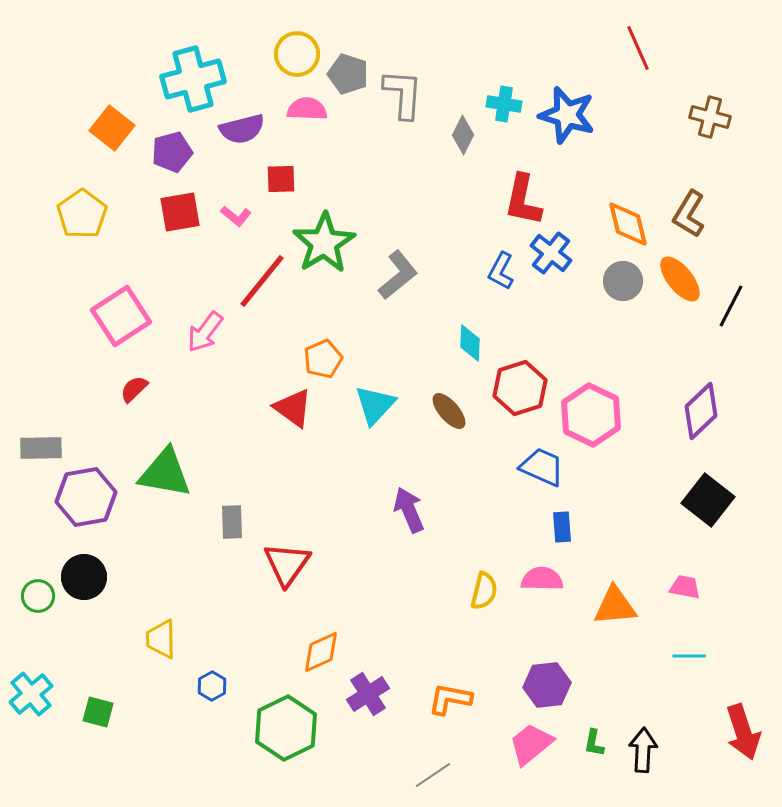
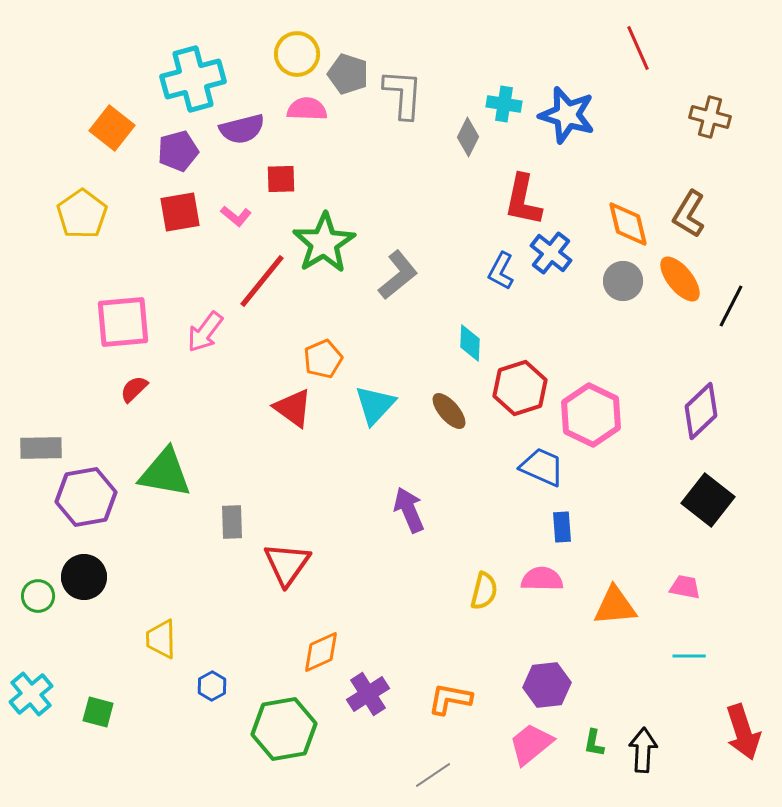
gray diamond at (463, 135): moved 5 px right, 2 px down
purple pentagon at (172, 152): moved 6 px right, 1 px up
pink square at (121, 316): moved 2 px right, 6 px down; rotated 28 degrees clockwise
green hexagon at (286, 728): moved 2 px left, 1 px down; rotated 16 degrees clockwise
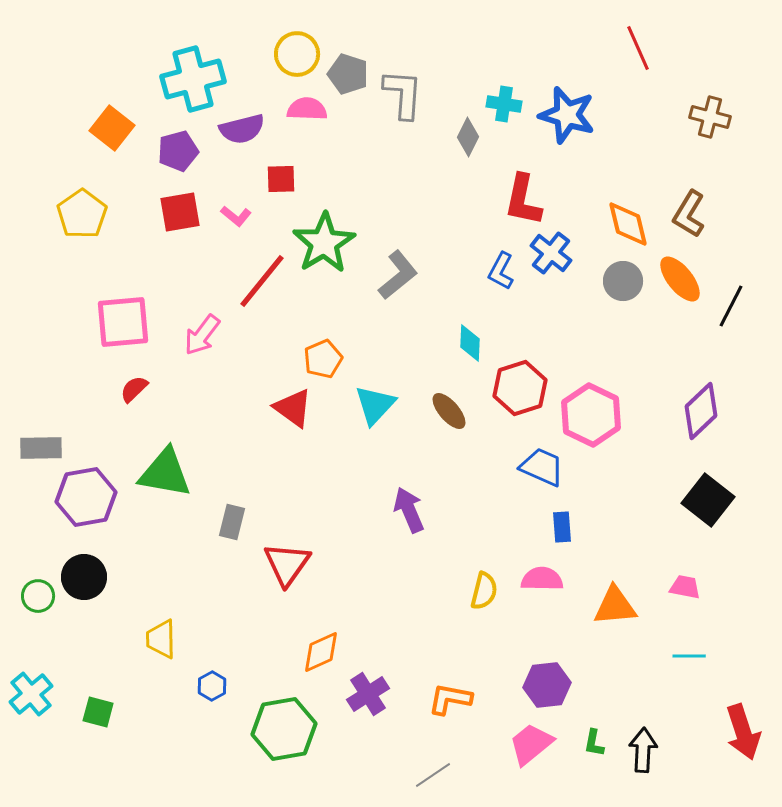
pink arrow at (205, 332): moved 3 px left, 3 px down
gray rectangle at (232, 522): rotated 16 degrees clockwise
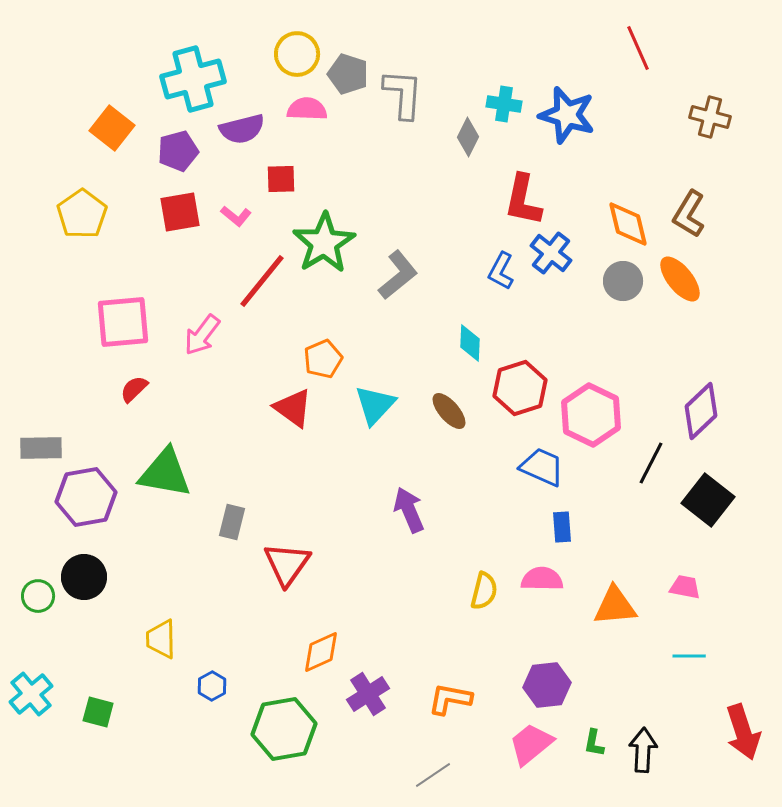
black line at (731, 306): moved 80 px left, 157 px down
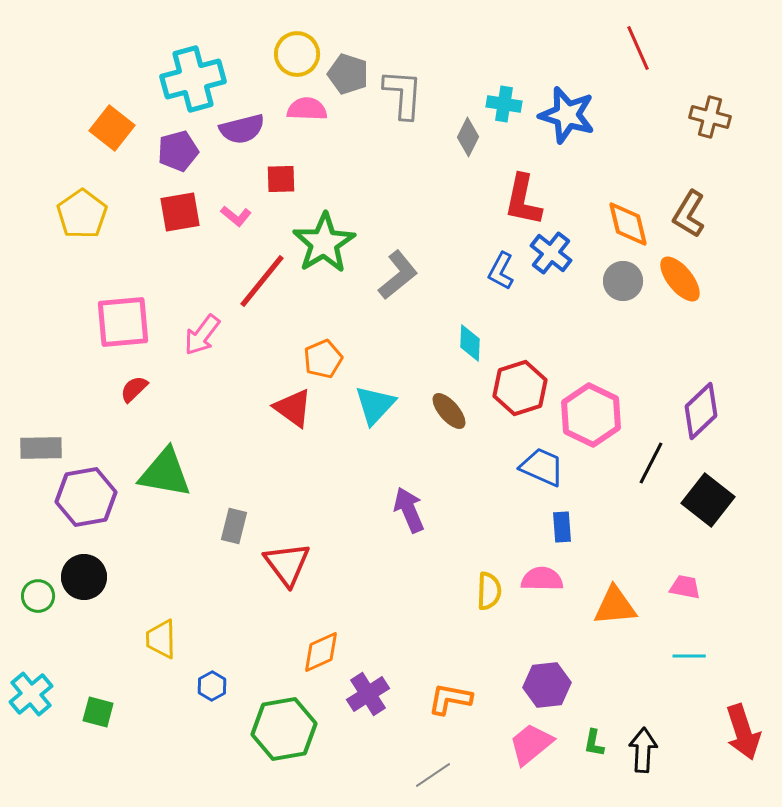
gray rectangle at (232, 522): moved 2 px right, 4 px down
red triangle at (287, 564): rotated 12 degrees counterclockwise
yellow semicircle at (484, 591): moved 5 px right; rotated 12 degrees counterclockwise
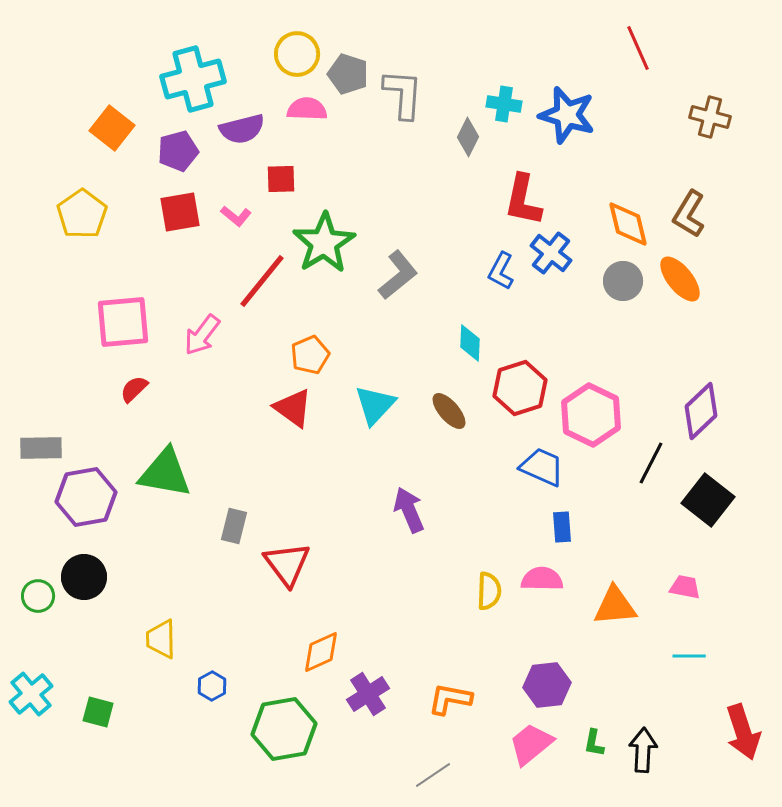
orange pentagon at (323, 359): moved 13 px left, 4 px up
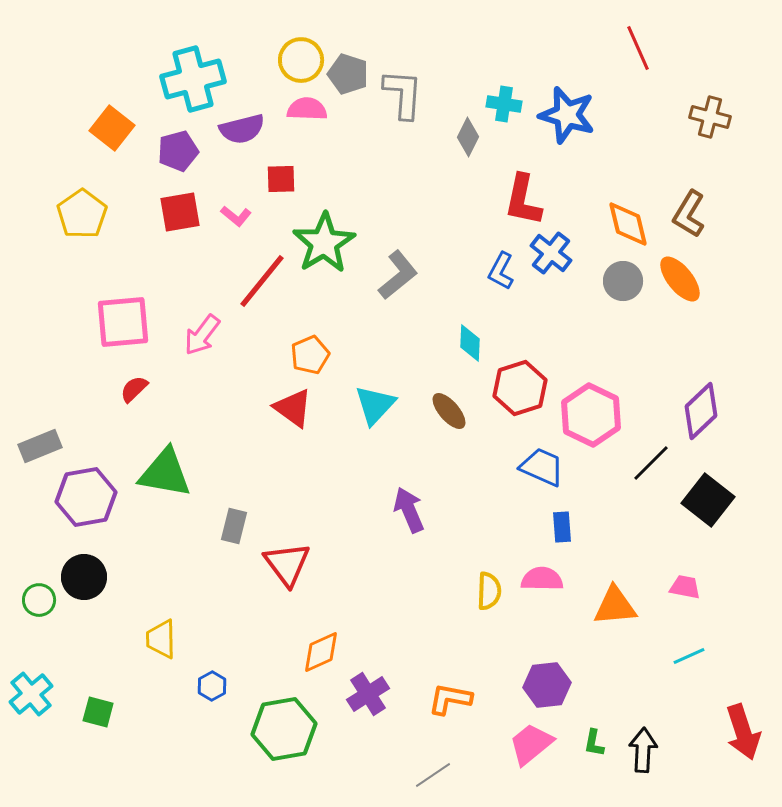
yellow circle at (297, 54): moved 4 px right, 6 px down
gray rectangle at (41, 448): moved 1 px left, 2 px up; rotated 21 degrees counterclockwise
black line at (651, 463): rotated 18 degrees clockwise
green circle at (38, 596): moved 1 px right, 4 px down
cyan line at (689, 656): rotated 24 degrees counterclockwise
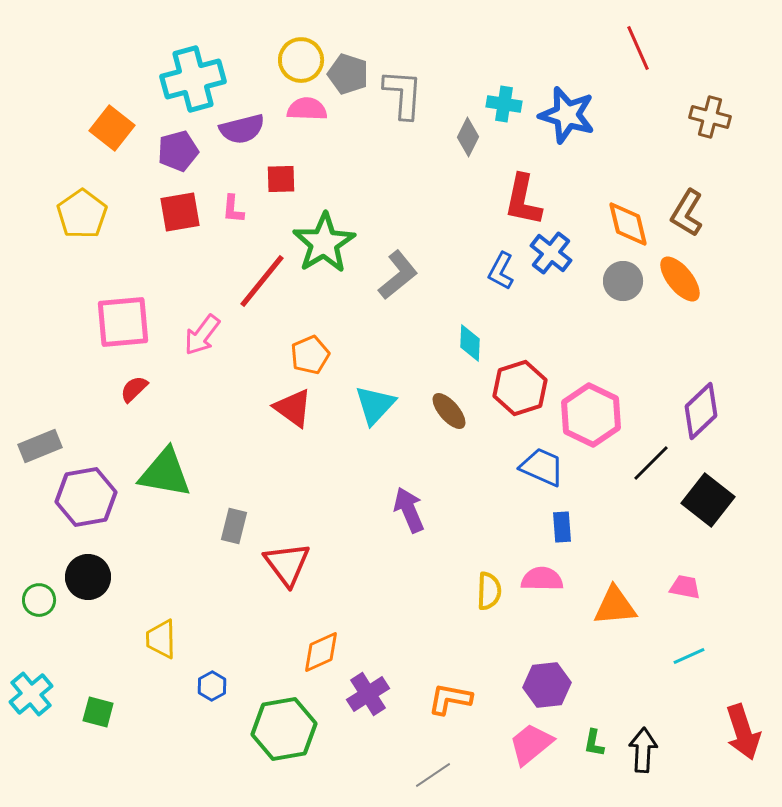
brown L-shape at (689, 214): moved 2 px left, 1 px up
pink L-shape at (236, 216): moved 3 px left, 7 px up; rotated 56 degrees clockwise
black circle at (84, 577): moved 4 px right
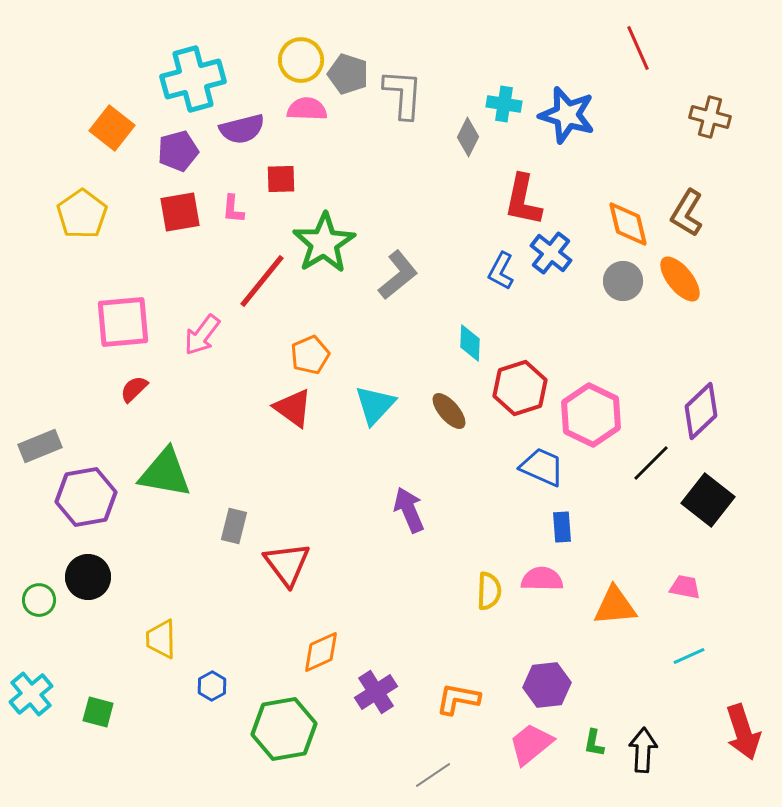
purple cross at (368, 694): moved 8 px right, 2 px up
orange L-shape at (450, 699): moved 8 px right
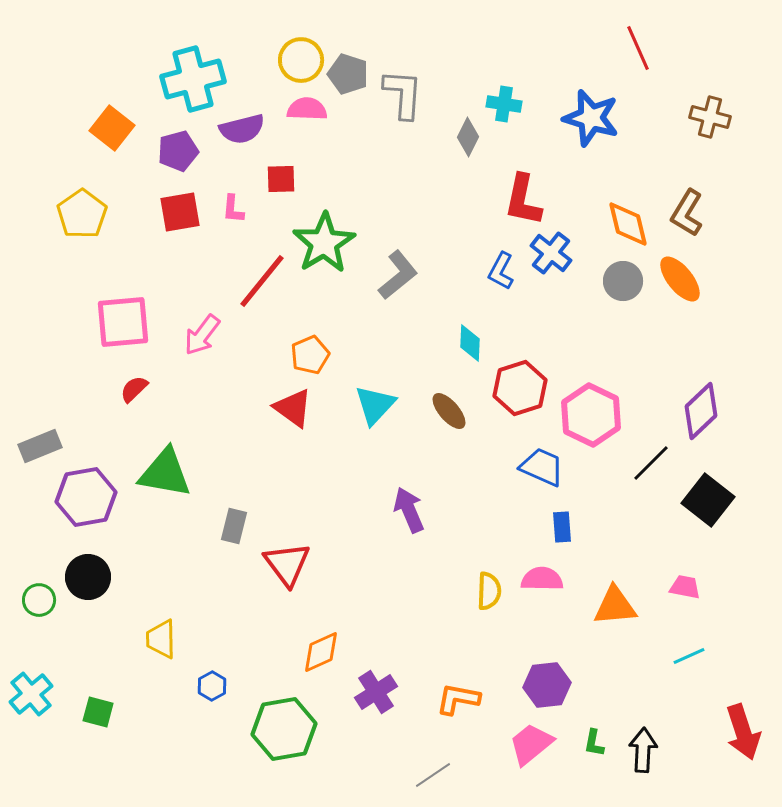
blue star at (567, 115): moved 24 px right, 3 px down
